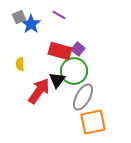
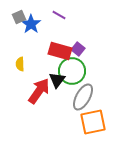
green circle: moved 2 px left
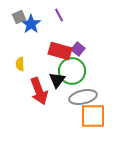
purple line: rotated 32 degrees clockwise
red arrow: rotated 124 degrees clockwise
gray ellipse: rotated 48 degrees clockwise
orange square: moved 6 px up; rotated 12 degrees clockwise
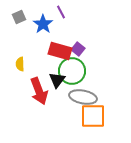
purple line: moved 2 px right, 3 px up
blue star: moved 12 px right
gray ellipse: rotated 24 degrees clockwise
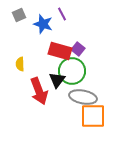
purple line: moved 1 px right, 2 px down
gray square: moved 2 px up
blue star: rotated 18 degrees counterclockwise
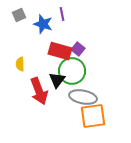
purple line: rotated 16 degrees clockwise
orange square: rotated 8 degrees counterclockwise
